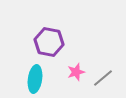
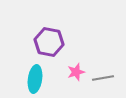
gray line: rotated 30 degrees clockwise
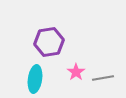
purple hexagon: rotated 20 degrees counterclockwise
pink star: rotated 18 degrees counterclockwise
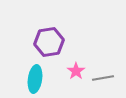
pink star: moved 1 px up
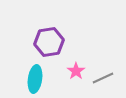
gray line: rotated 15 degrees counterclockwise
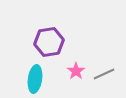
gray line: moved 1 px right, 4 px up
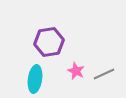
pink star: rotated 12 degrees counterclockwise
